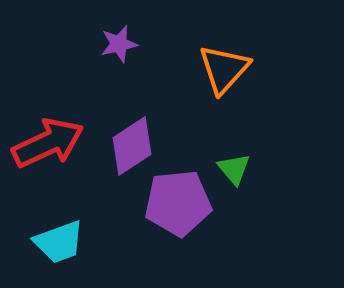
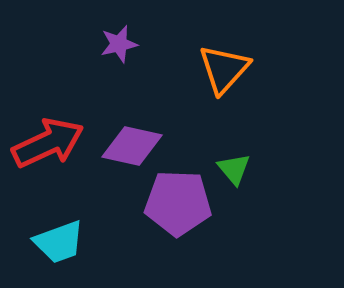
purple diamond: rotated 46 degrees clockwise
purple pentagon: rotated 8 degrees clockwise
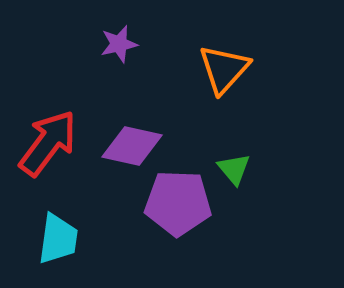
red arrow: rotated 28 degrees counterclockwise
cyan trapezoid: moved 1 px left, 3 px up; rotated 62 degrees counterclockwise
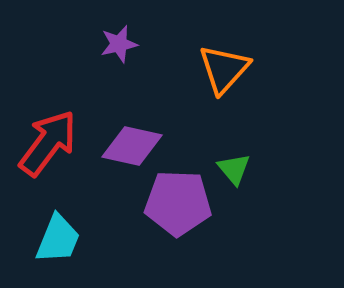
cyan trapezoid: rotated 14 degrees clockwise
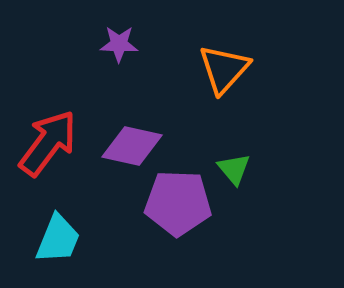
purple star: rotated 15 degrees clockwise
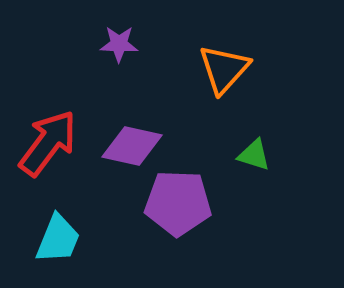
green triangle: moved 20 px right, 14 px up; rotated 33 degrees counterclockwise
